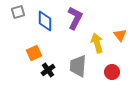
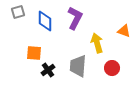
orange triangle: moved 4 px right, 4 px up; rotated 32 degrees counterclockwise
orange square: rotated 28 degrees clockwise
red circle: moved 4 px up
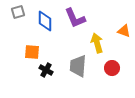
purple L-shape: rotated 130 degrees clockwise
orange square: moved 2 px left, 1 px up
black cross: moved 2 px left; rotated 24 degrees counterclockwise
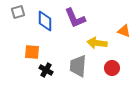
yellow arrow: rotated 66 degrees counterclockwise
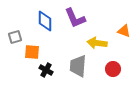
gray square: moved 3 px left, 25 px down
red circle: moved 1 px right, 1 px down
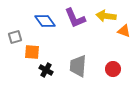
blue diamond: rotated 35 degrees counterclockwise
yellow arrow: moved 9 px right, 27 px up
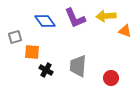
yellow arrow: rotated 12 degrees counterclockwise
orange triangle: moved 1 px right
red circle: moved 2 px left, 9 px down
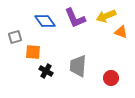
yellow arrow: rotated 18 degrees counterclockwise
orange triangle: moved 4 px left, 1 px down
orange square: moved 1 px right
black cross: moved 1 px down
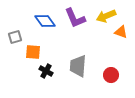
red circle: moved 3 px up
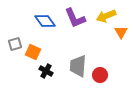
orange triangle: rotated 40 degrees clockwise
gray square: moved 7 px down
orange square: rotated 21 degrees clockwise
red circle: moved 11 px left
